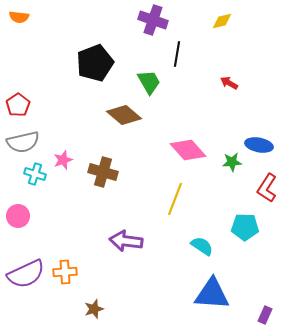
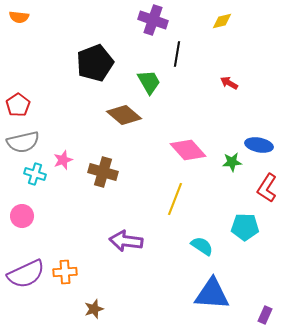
pink circle: moved 4 px right
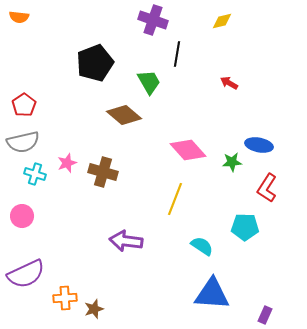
red pentagon: moved 6 px right
pink star: moved 4 px right, 3 px down
orange cross: moved 26 px down
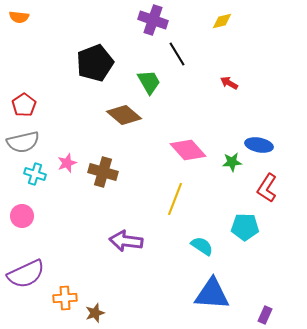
black line: rotated 40 degrees counterclockwise
brown star: moved 1 px right, 4 px down
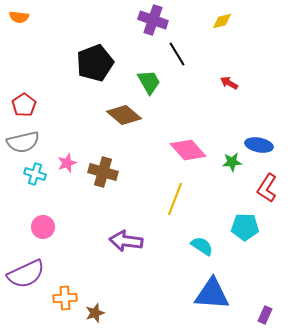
pink circle: moved 21 px right, 11 px down
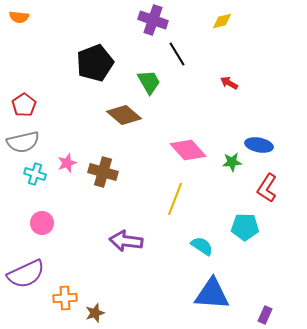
pink circle: moved 1 px left, 4 px up
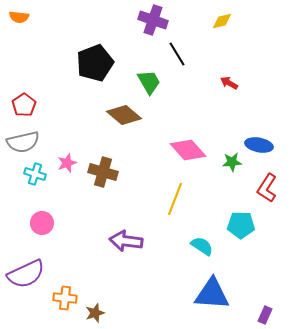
cyan pentagon: moved 4 px left, 2 px up
orange cross: rotated 10 degrees clockwise
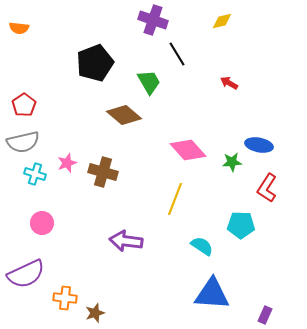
orange semicircle: moved 11 px down
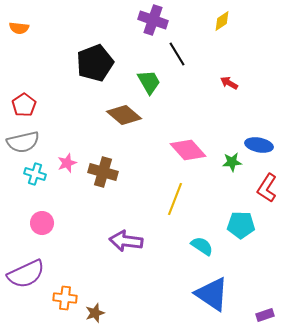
yellow diamond: rotated 20 degrees counterclockwise
blue triangle: rotated 30 degrees clockwise
purple rectangle: rotated 48 degrees clockwise
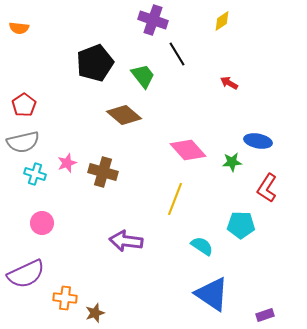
green trapezoid: moved 6 px left, 6 px up; rotated 8 degrees counterclockwise
blue ellipse: moved 1 px left, 4 px up
